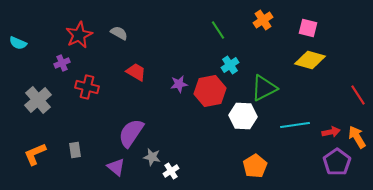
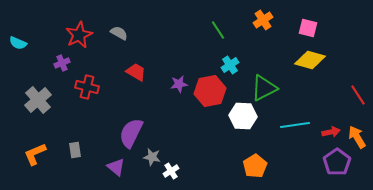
purple semicircle: rotated 8 degrees counterclockwise
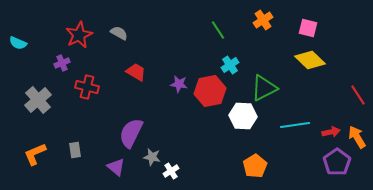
yellow diamond: rotated 28 degrees clockwise
purple star: rotated 18 degrees clockwise
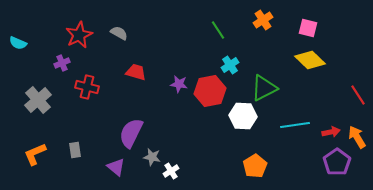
red trapezoid: rotated 15 degrees counterclockwise
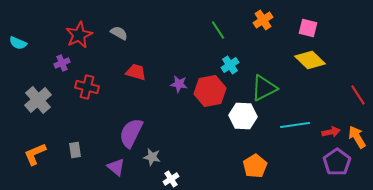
white cross: moved 8 px down
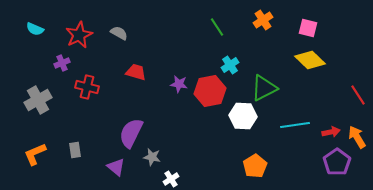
green line: moved 1 px left, 3 px up
cyan semicircle: moved 17 px right, 14 px up
gray cross: rotated 12 degrees clockwise
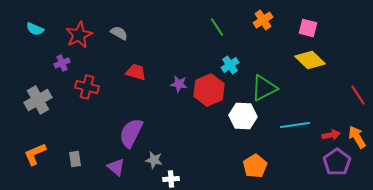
red hexagon: moved 1 px left, 1 px up; rotated 12 degrees counterclockwise
red arrow: moved 3 px down
gray rectangle: moved 9 px down
gray star: moved 2 px right, 3 px down
white cross: rotated 28 degrees clockwise
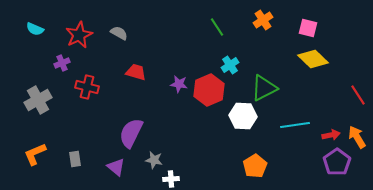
yellow diamond: moved 3 px right, 1 px up
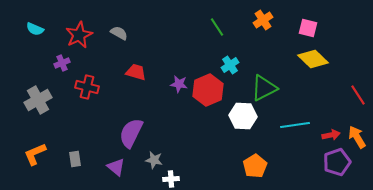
red hexagon: moved 1 px left
purple pentagon: rotated 16 degrees clockwise
